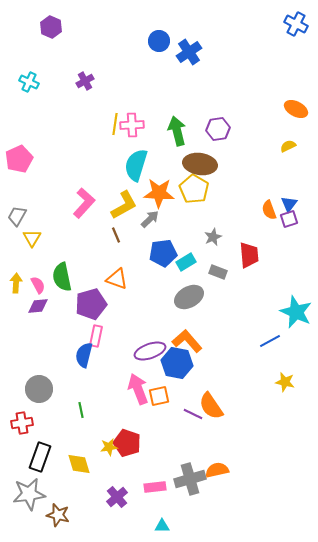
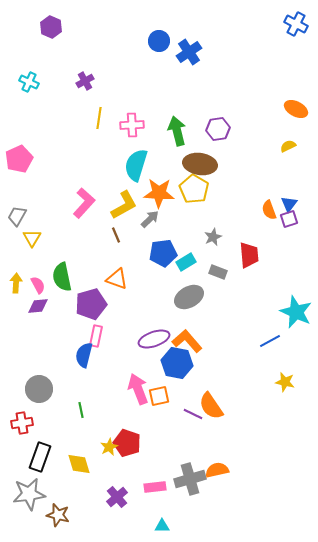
yellow line at (115, 124): moved 16 px left, 6 px up
purple ellipse at (150, 351): moved 4 px right, 12 px up
yellow star at (109, 447): rotated 18 degrees counterclockwise
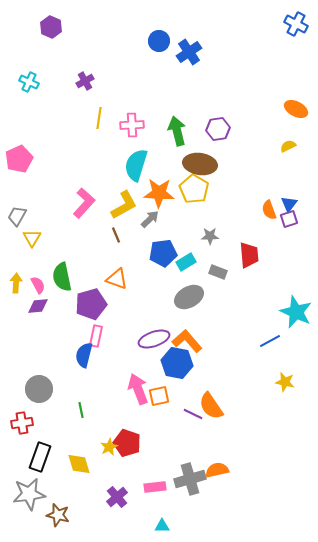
gray star at (213, 237): moved 3 px left, 1 px up; rotated 24 degrees clockwise
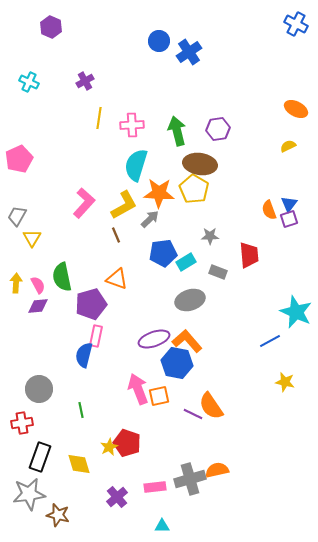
gray ellipse at (189, 297): moved 1 px right, 3 px down; rotated 12 degrees clockwise
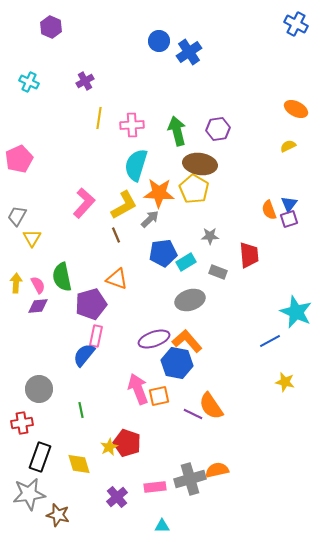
blue semicircle at (84, 355): rotated 25 degrees clockwise
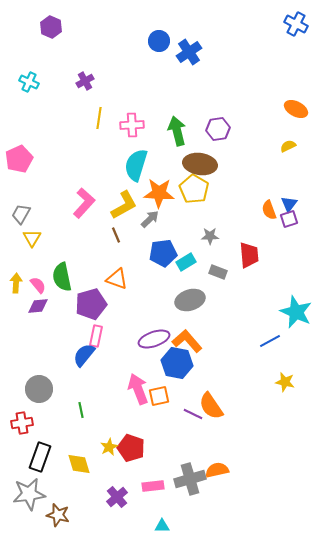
gray trapezoid at (17, 216): moved 4 px right, 2 px up
pink semicircle at (38, 285): rotated 12 degrees counterclockwise
red pentagon at (127, 443): moved 4 px right, 5 px down
pink rectangle at (155, 487): moved 2 px left, 1 px up
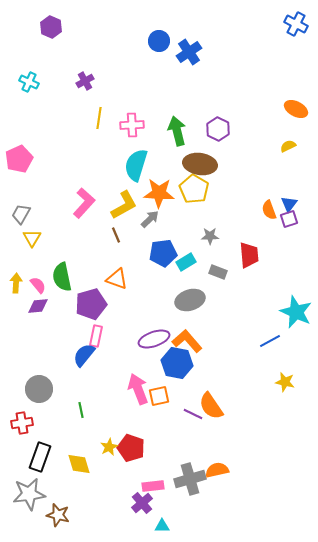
purple hexagon at (218, 129): rotated 25 degrees counterclockwise
purple cross at (117, 497): moved 25 px right, 6 px down
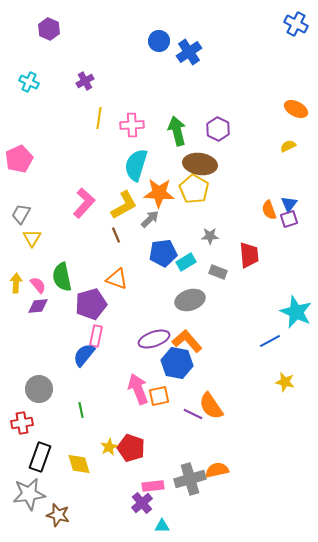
purple hexagon at (51, 27): moved 2 px left, 2 px down
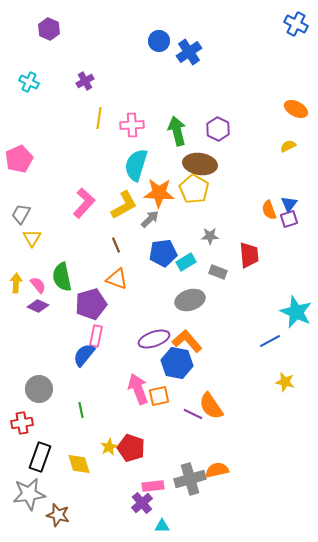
brown line at (116, 235): moved 10 px down
purple diamond at (38, 306): rotated 30 degrees clockwise
